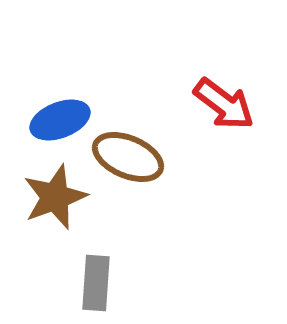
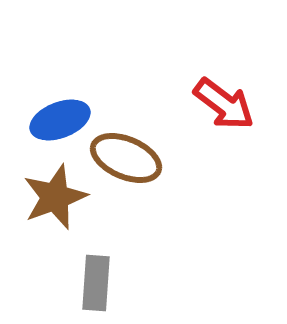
brown ellipse: moved 2 px left, 1 px down
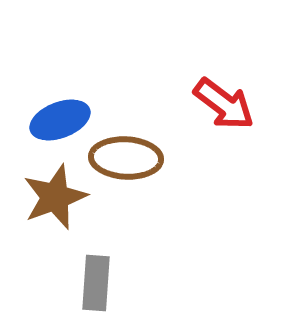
brown ellipse: rotated 20 degrees counterclockwise
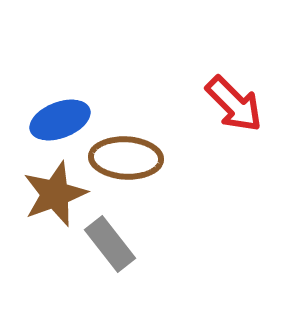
red arrow: moved 10 px right; rotated 8 degrees clockwise
brown star: moved 3 px up
gray rectangle: moved 14 px right, 39 px up; rotated 42 degrees counterclockwise
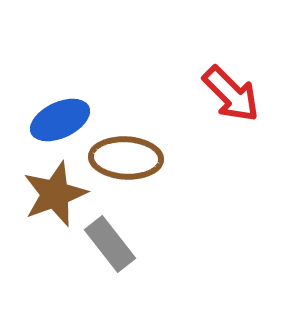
red arrow: moved 3 px left, 10 px up
blue ellipse: rotated 4 degrees counterclockwise
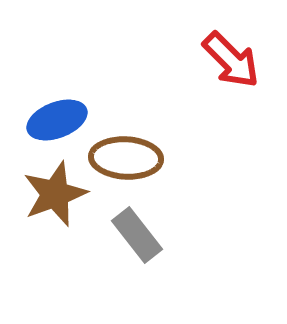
red arrow: moved 34 px up
blue ellipse: moved 3 px left; rotated 4 degrees clockwise
gray rectangle: moved 27 px right, 9 px up
